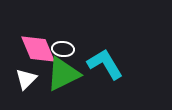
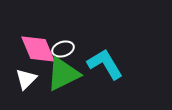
white ellipse: rotated 25 degrees counterclockwise
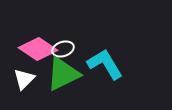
pink diamond: rotated 33 degrees counterclockwise
white triangle: moved 2 px left
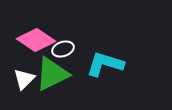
pink diamond: moved 2 px left, 9 px up
cyan L-shape: rotated 42 degrees counterclockwise
green triangle: moved 11 px left
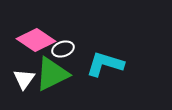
white triangle: rotated 10 degrees counterclockwise
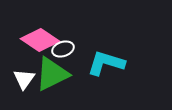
pink diamond: moved 4 px right
cyan L-shape: moved 1 px right, 1 px up
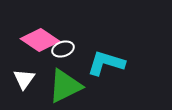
green triangle: moved 13 px right, 12 px down
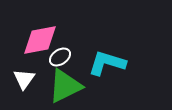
pink diamond: rotated 45 degrees counterclockwise
white ellipse: moved 3 px left, 8 px down; rotated 15 degrees counterclockwise
cyan L-shape: moved 1 px right
